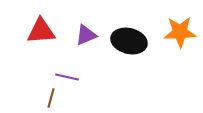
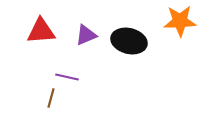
orange star: moved 11 px up
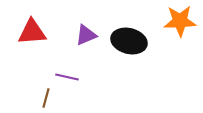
red triangle: moved 9 px left, 1 px down
brown line: moved 5 px left
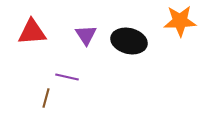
purple triangle: rotated 40 degrees counterclockwise
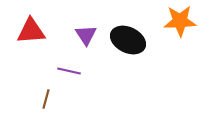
red triangle: moved 1 px left, 1 px up
black ellipse: moved 1 px left, 1 px up; rotated 12 degrees clockwise
purple line: moved 2 px right, 6 px up
brown line: moved 1 px down
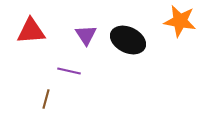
orange star: rotated 12 degrees clockwise
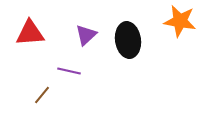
red triangle: moved 1 px left, 2 px down
purple triangle: rotated 20 degrees clockwise
black ellipse: rotated 56 degrees clockwise
brown line: moved 4 px left, 4 px up; rotated 24 degrees clockwise
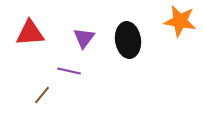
purple triangle: moved 2 px left, 3 px down; rotated 10 degrees counterclockwise
